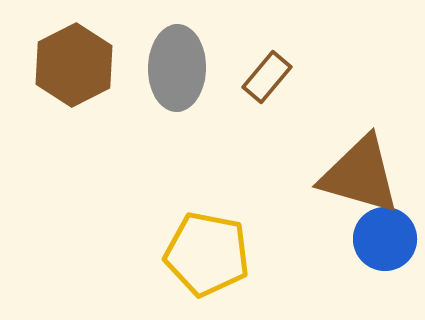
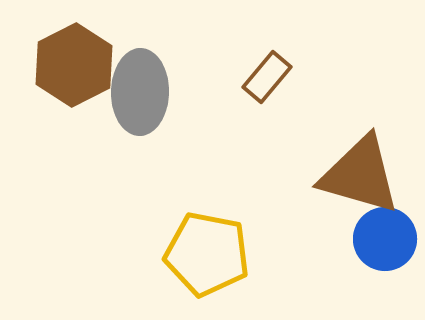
gray ellipse: moved 37 px left, 24 px down
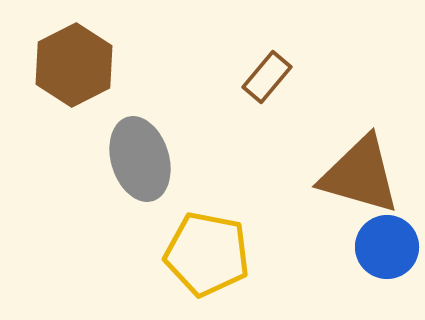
gray ellipse: moved 67 px down; rotated 18 degrees counterclockwise
blue circle: moved 2 px right, 8 px down
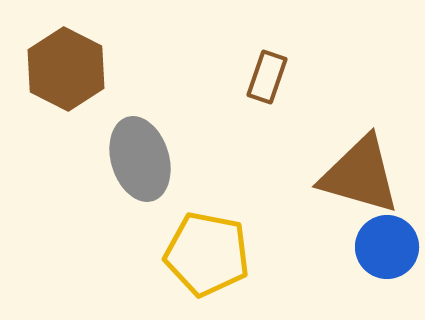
brown hexagon: moved 8 px left, 4 px down; rotated 6 degrees counterclockwise
brown rectangle: rotated 21 degrees counterclockwise
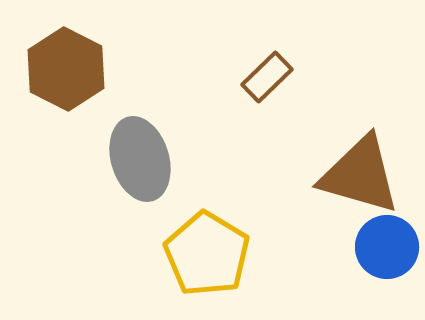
brown rectangle: rotated 27 degrees clockwise
yellow pentagon: rotated 20 degrees clockwise
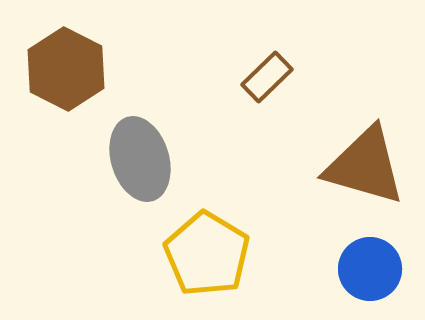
brown triangle: moved 5 px right, 9 px up
blue circle: moved 17 px left, 22 px down
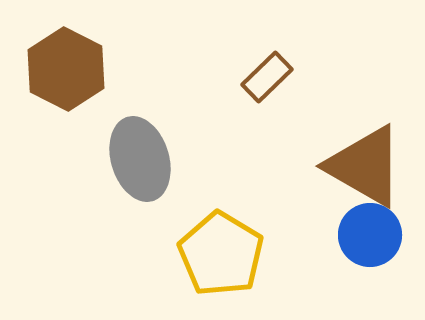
brown triangle: rotated 14 degrees clockwise
yellow pentagon: moved 14 px right
blue circle: moved 34 px up
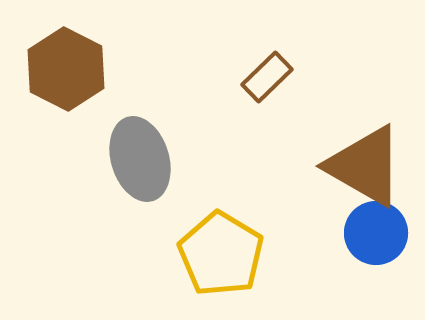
blue circle: moved 6 px right, 2 px up
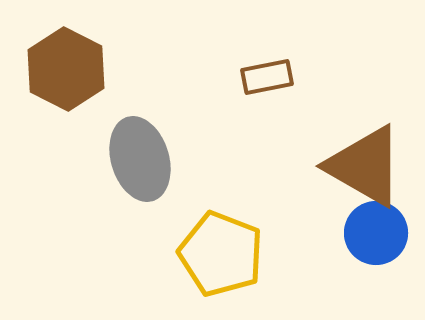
brown rectangle: rotated 33 degrees clockwise
yellow pentagon: rotated 10 degrees counterclockwise
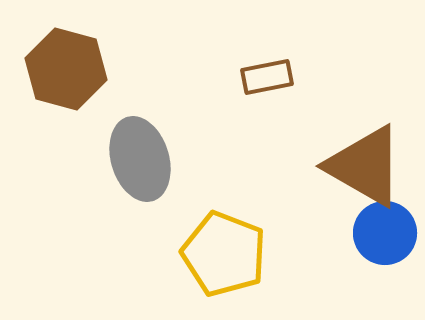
brown hexagon: rotated 12 degrees counterclockwise
blue circle: moved 9 px right
yellow pentagon: moved 3 px right
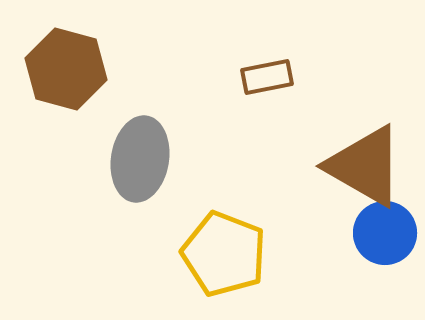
gray ellipse: rotated 26 degrees clockwise
